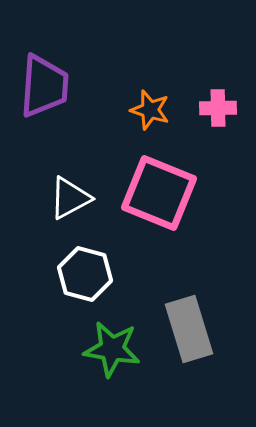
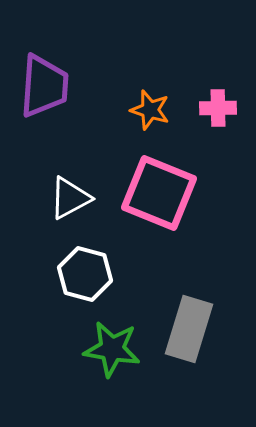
gray rectangle: rotated 34 degrees clockwise
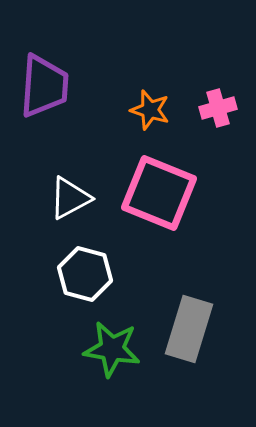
pink cross: rotated 15 degrees counterclockwise
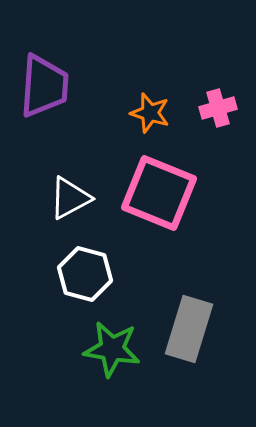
orange star: moved 3 px down
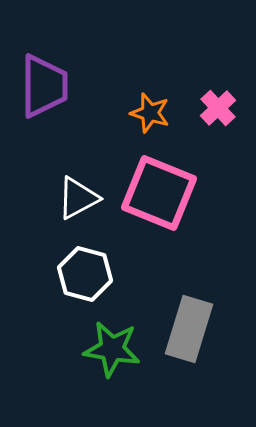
purple trapezoid: rotated 4 degrees counterclockwise
pink cross: rotated 27 degrees counterclockwise
white triangle: moved 8 px right
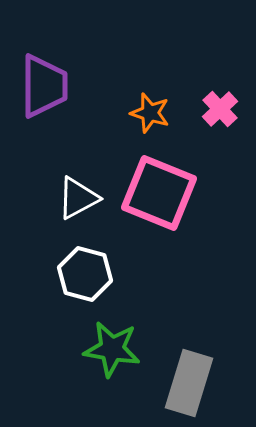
pink cross: moved 2 px right, 1 px down
gray rectangle: moved 54 px down
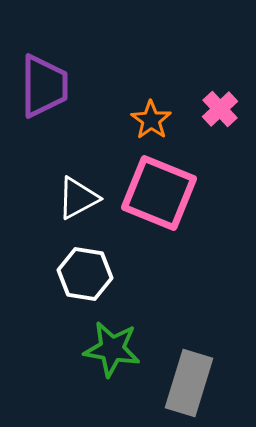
orange star: moved 1 px right, 7 px down; rotated 18 degrees clockwise
white hexagon: rotated 6 degrees counterclockwise
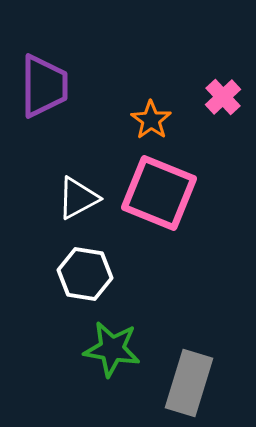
pink cross: moved 3 px right, 12 px up
